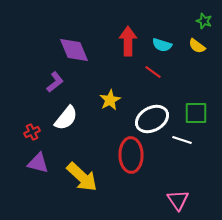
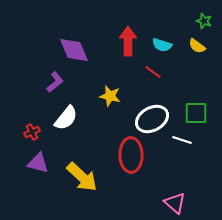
yellow star: moved 4 px up; rotated 30 degrees counterclockwise
pink triangle: moved 3 px left, 3 px down; rotated 15 degrees counterclockwise
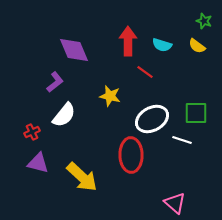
red line: moved 8 px left
white semicircle: moved 2 px left, 3 px up
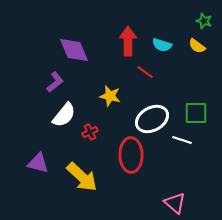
red cross: moved 58 px right
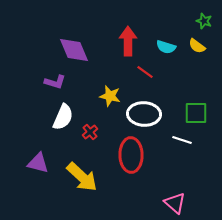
cyan semicircle: moved 4 px right, 2 px down
purple L-shape: rotated 55 degrees clockwise
white semicircle: moved 1 px left, 2 px down; rotated 16 degrees counterclockwise
white ellipse: moved 8 px left, 5 px up; rotated 32 degrees clockwise
red cross: rotated 14 degrees counterclockwise
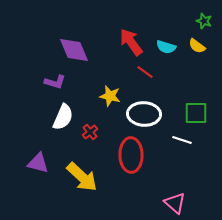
red arrow: moved 3 px right, 1 px down; rotated 36 degrees counterclockwise
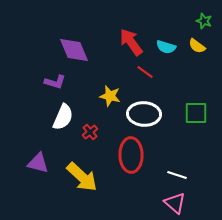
white line: moved 5 px left, 35 px down
